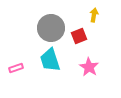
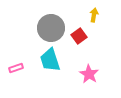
red square: rotated 14 degrees counterclockwise
pink star: moved 7 px down
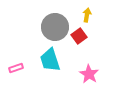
yellow arrow: moved 7 px left
gray circle: moved 4 px right, 1 px up
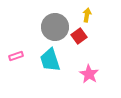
pink rectangle: moved 12 px up
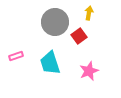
yellow arrow: moved 2 px right, 2 px up
gray circle: moved 5 px up
cyan trapezoid: moved 3 px down
pink star: moved 3 px up; rotated 18 degrees clockwise
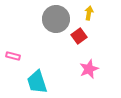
gray circle: moved 1 px right, 3 px up
pink rectangle: moved 3 px left; rotated 32 degrees clockwise
cyan trapezoid: moved 13 px left, 19 px down
pink star: moved 2 px up
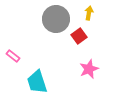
pink rectangle: rotated 24 degrees clockwise
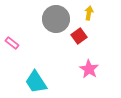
pink rectangle: moved 1 px left, 13 px up
pink star: rotated 18 degrees counterclockwise
cyan trapezoid: moved 1 px left; rotated 15 degrees counterclockwise
